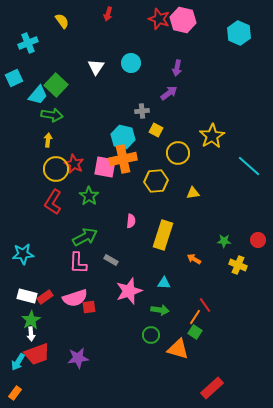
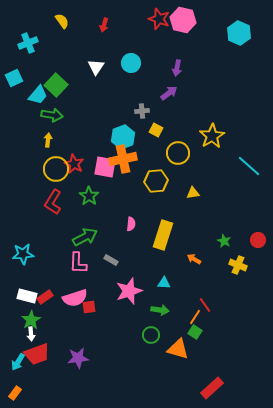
red arrow at (108, 14): moved 4 px left, 11 px down
cyan hexagon at (123, 137): rotated 25 degrees clockwise
pink semicircle at (131, 221): moved 3 px down
green star at (224, 241): rotated 24 degrees clockwise
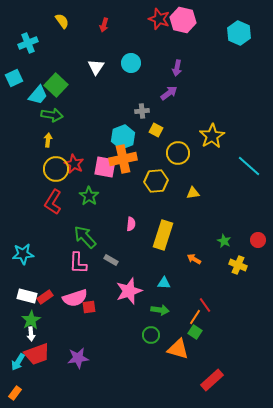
green arrow at (85, 237): rotated 105 degrees counterclockwise
red rectangle at (212, 388): moved 8 px up
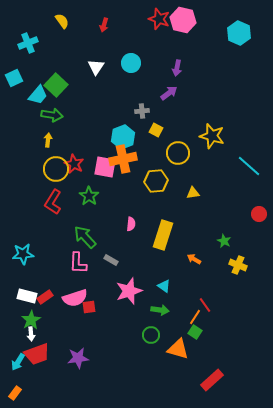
yellow star at (212, 136): rotated 25 degrees counterclockwise
red circle at (258, 240): moved 1 px right, 26 px up
cyan triangle at (164, 283): moved 3 px down; rotated 32 degrees clockwise
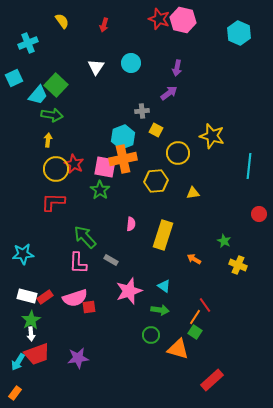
cyan line at (249, 166): rotated 55 degrees clockwise
green star at (89, 196): moved 11 px right, 6 px up
red L-shape at (53, 202): rotated 60 degrees clockwise
